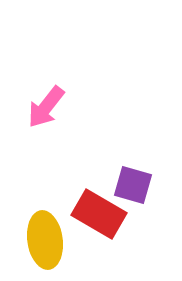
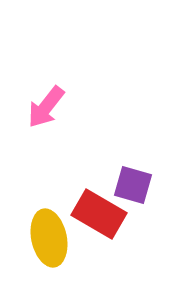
yellow ellipse: moved 4 px right, 2 px up; rotated 4 degrees counterclockwise
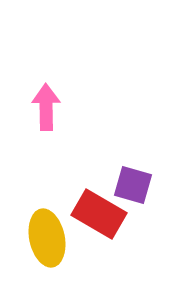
pink arrow: rotated 141 degrees clockwise
yellow ellipse: moved 2 px left
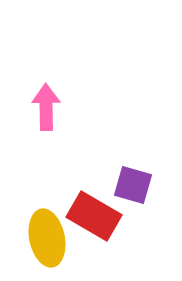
red rectangle: moved 5 px left, 2 px down
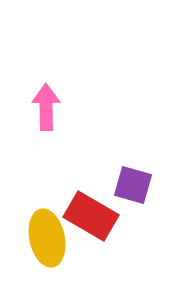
red rectangle: moved 3 px left
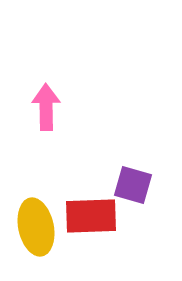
red rectangle: rotated 32 degrees counterclockwise
yellow ellipse: moved 11 px left, 11 px up
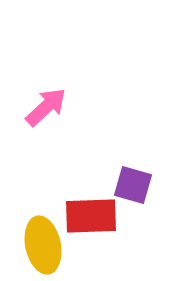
pink arrow: rotated 48 degrees clockwise
yellow ellipse: moved 7 px right, 18 px down
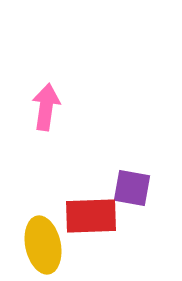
pink arrow: rotated 39 degrees counterclockwise
purple square: moved 1 px left, 3 px down; rotated 6 degrees counterclockwise
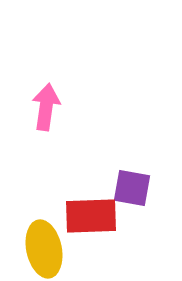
yellow ellipse: moved 1 px right, 4 px down
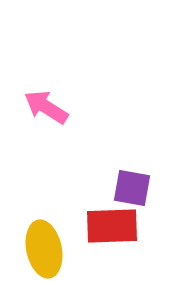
pink arrow: rotated 66 degrees counterclockwise
red rectangle: moved 21 px right, 10 px down
